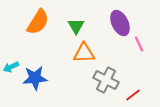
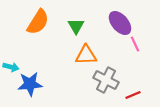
purple ellipse: rotated 15 degrees counterclockwise
pink line: moved 4 px left
orange triangle: moved 2 px right, 2 px down
cyan arrow: rotated 140 degrees counterclockwise
blue star: moved 5 px left, 6 px down
red line: rotated 14 degrees clockwise
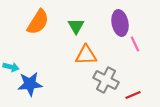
purple ellipse: rotated 30 degrees clockwise
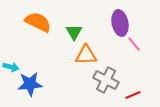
orange semicircle: rotated 96 degrees counterclockwise
green triangle: moved 2 px left, 6 px down
pink line: moved 1 px left; rotated 14 degrees counterclockwise
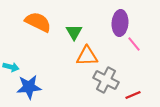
purple ellipse: rotated 15 degrees clockwise
orange triangle: moved 1 px right, 1 px down
blue star: moved 1 px left, 3 px down
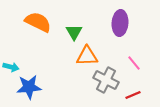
pink line: moved 19 px down
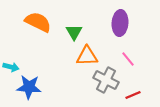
pink line: moved 6 px left, 4 px up
blue star: rotated 10 degrees clockwise
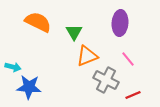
orange triangle: rotated 20 degrees counterclockwise
cyan arrow: moved 2 px right
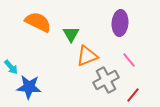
green triangle: moved 3 px left, 2 px down
pink line: moved 1 px right, 1 px down
cyan arrow: moved 2 px left; rotated 35 degrees clockwise
gray cross: rotated 35 degrees clockwise
red line: rotated 28 degrees counterclockwise
